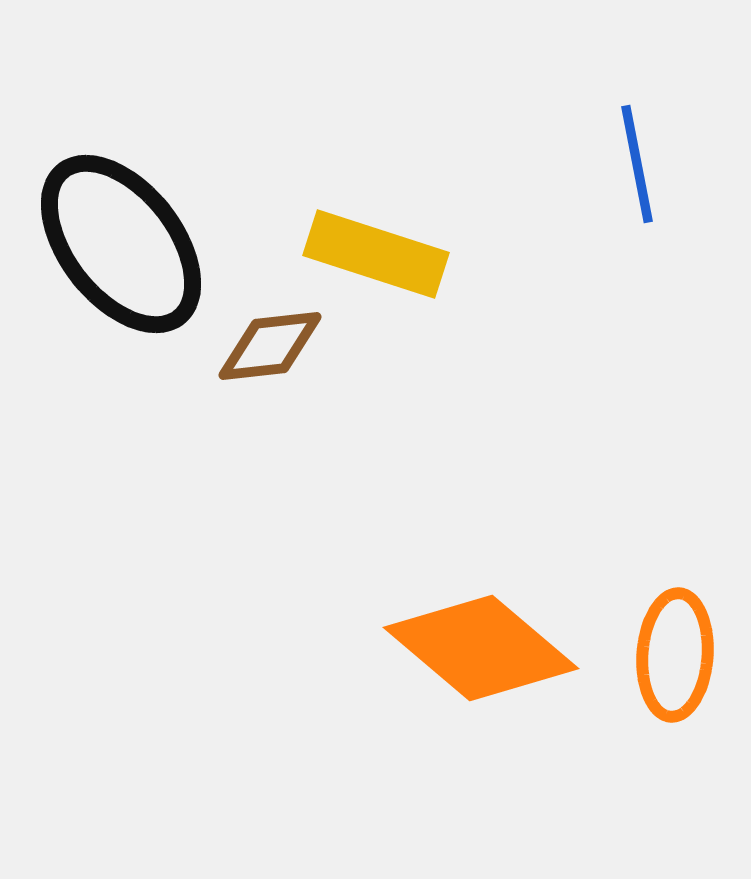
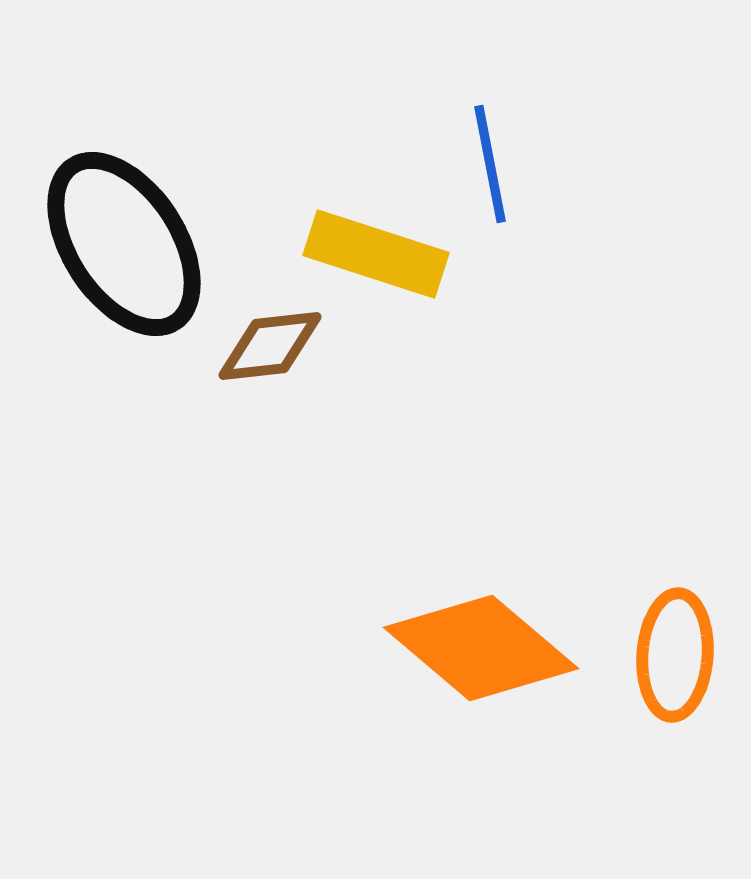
blue line: moved 147 px left
black ellipse: moved 3 px right; rotated 5 degrees clockwise
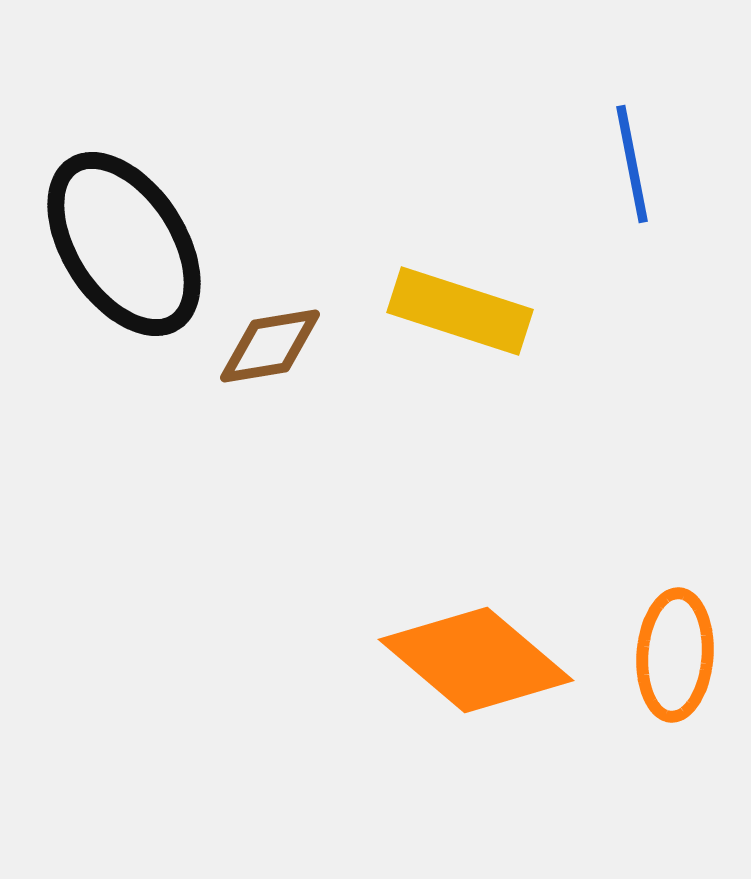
blue line: moved 142 px right
yellow rectangle: moved 84 px right, 57 px down
brown diamond: rotated 3 degrees counterclockwise
orange diamond: moved 5 px left, 12 px down
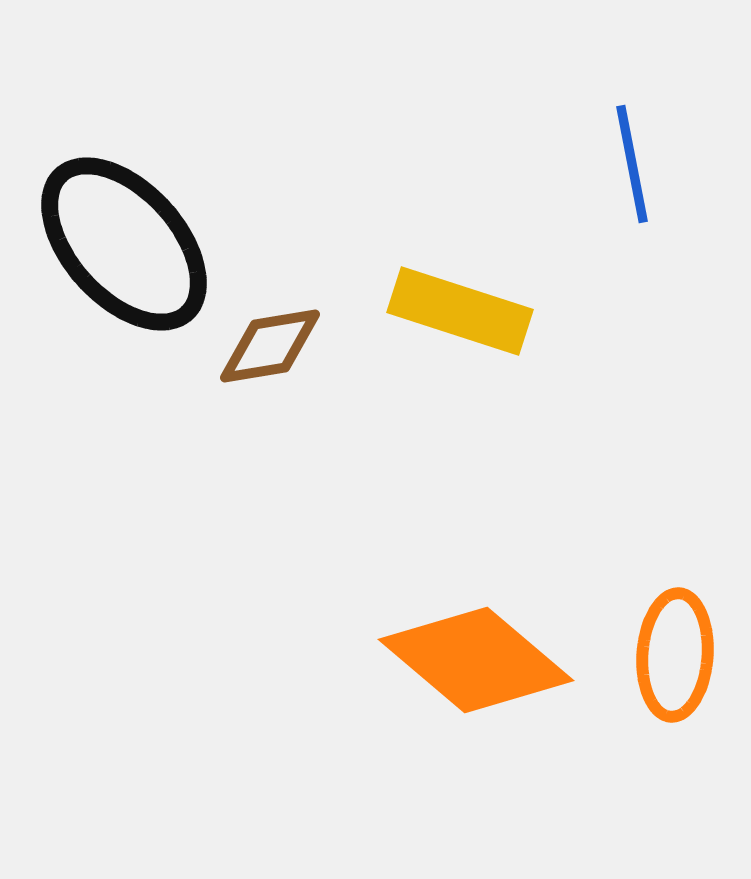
black ellipse: rotated 9 degrees counterclockwise
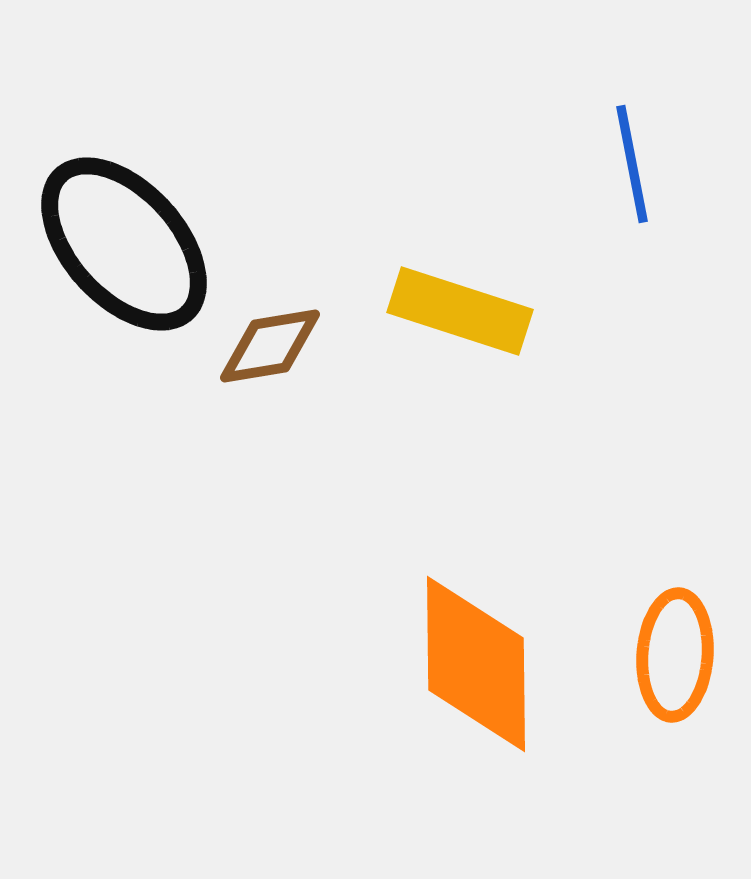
orange diamond: moved 4 px down; rotated 49 degrees clockwise
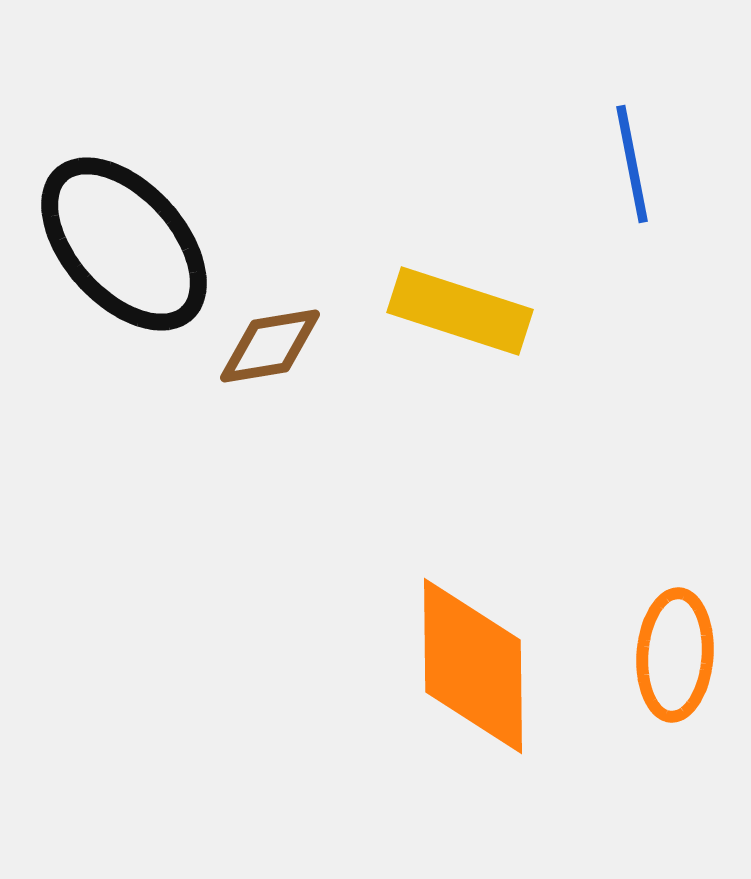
orange diamond: moved 3 px left, 2 px down
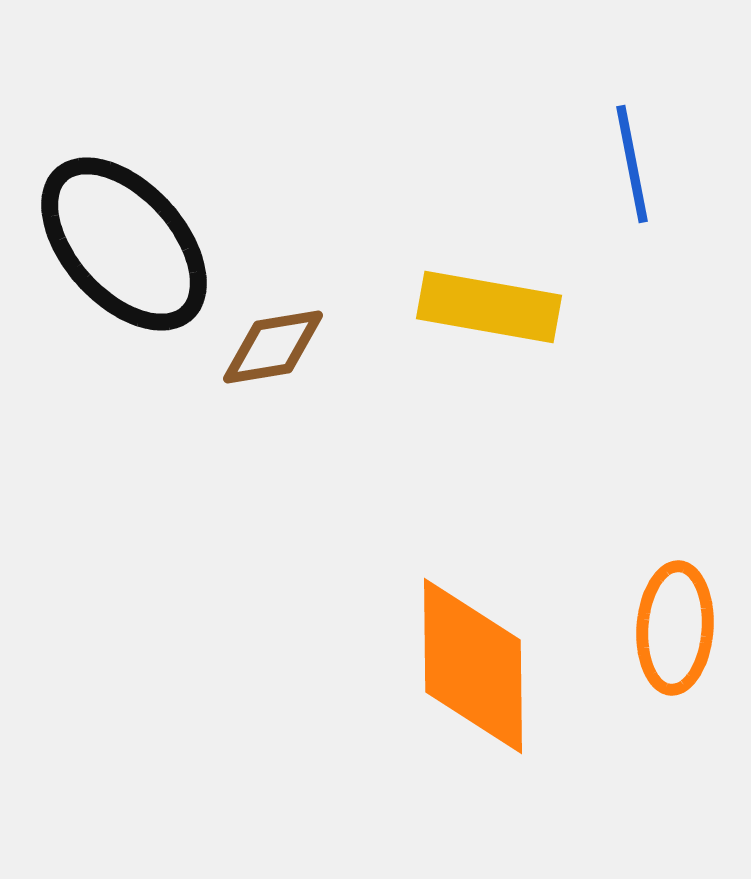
yellow rectangle: moved 29 px right, 4 px up; rotated 8 degrees counterclockwise
brown diamond: moved 3 px right, 1 px down
orange ellipse: moved 27 px up
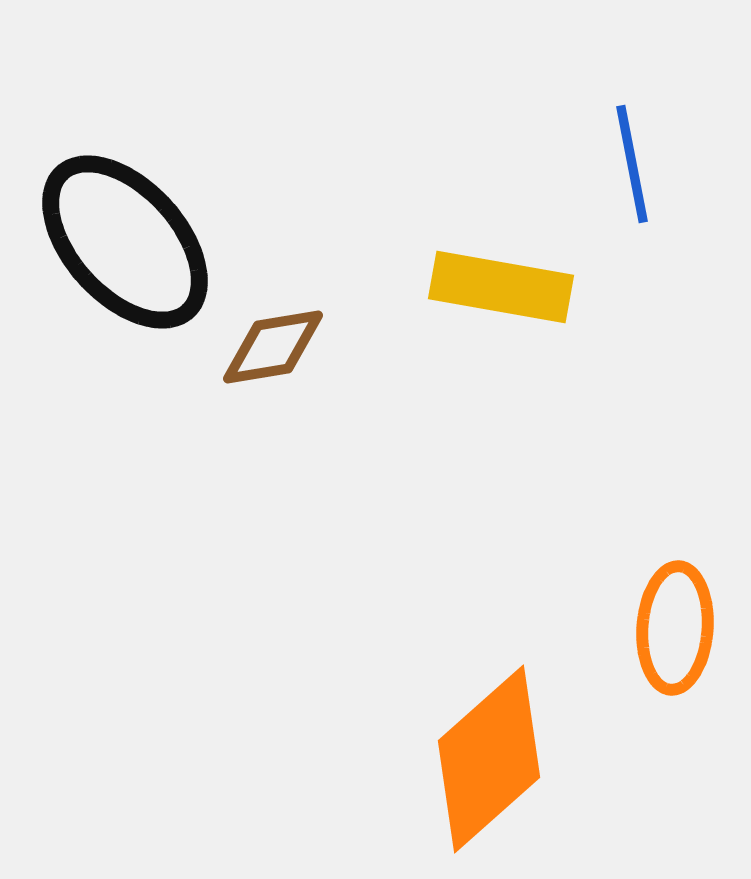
black ellipse: moved 1 px right, 2 px up
yellow rectangle: moved 12 px right, 20 px up
orange diamond: moved 16 px right, 93 px down; rotated 49 degrees clockwise
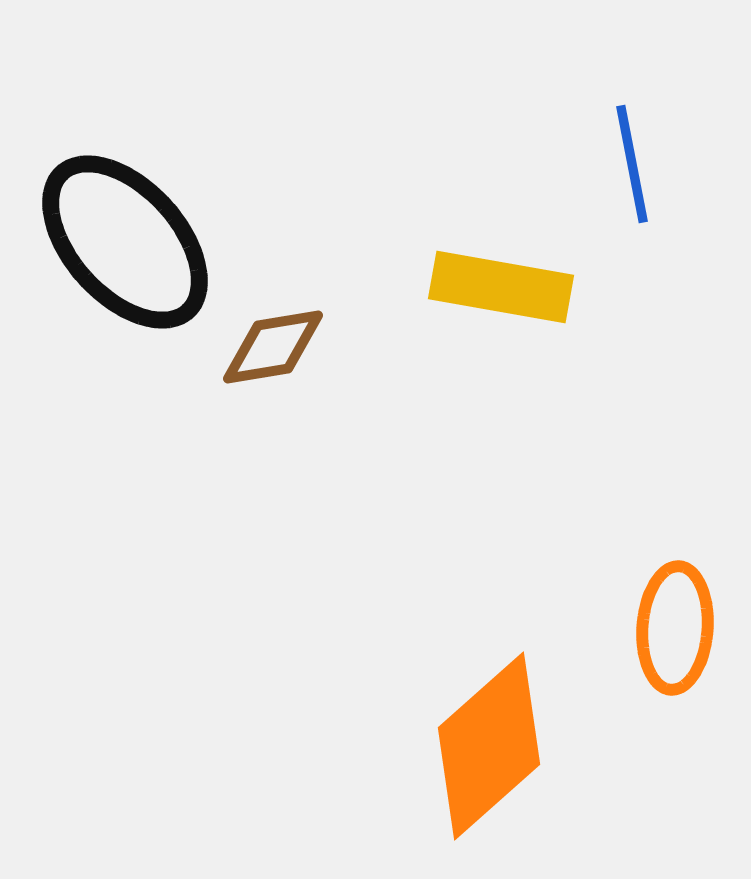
orange diamond: moved 13 px up
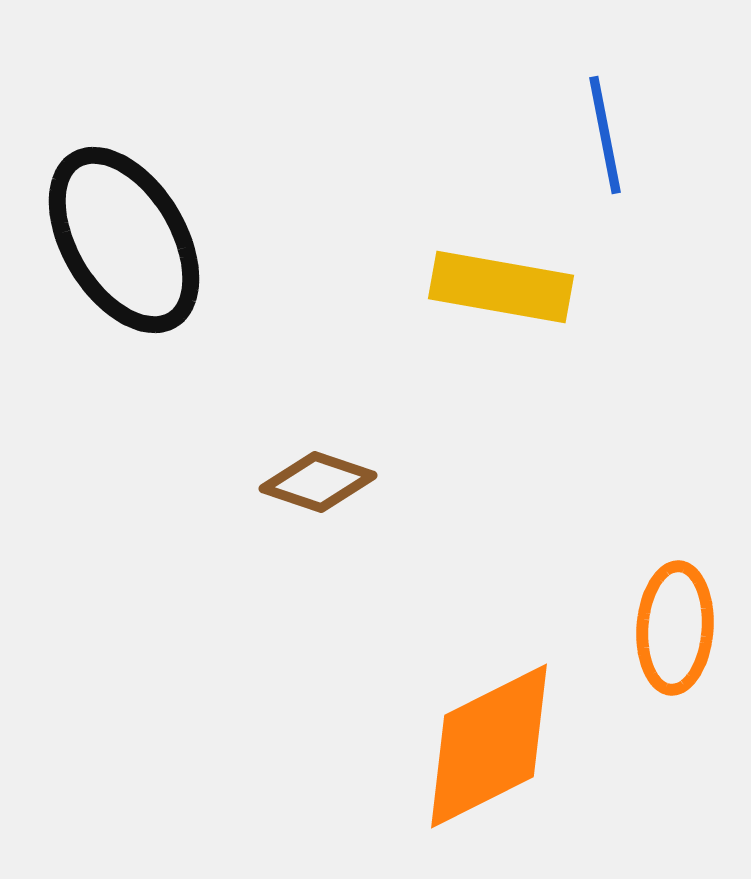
blue line: moved 27 px left, 29 px up
black ellipse: moved 1 px left, 2 px up; rotated 11 degrees clockwise
brown diamond: moved 45 px right, 135 px down; rotated 28 degrees clockwise
orange diamond: rotated 15 degrees clockwise
